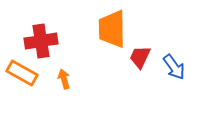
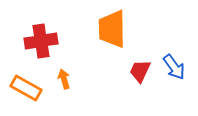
red trapezoid: moved 14 px down
orange rectangle: moved 4 px right, 15 px down
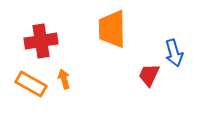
blue arrow: moved 14 px up; rotated 20 degrees clockwise
red trapezoid: moved 9 px right, 4 px down
orange rectangle: moved 5 px right, 4 px up
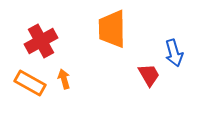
red cross: rotated 20 degrees counterclockwise
red trapezoid: rotated 125 degrees clockwise
orange rectangle: moved 1 px left, 1 px up
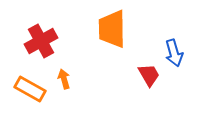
orange rectangle: moved 6 px down
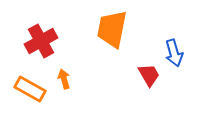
orange trapezoid: rotated 12 degrees clockwise
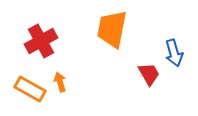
red trapezoid: moved 1 px up
orange arrow: moved 4 px left, 3 px down
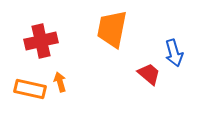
red cross: rotated 16 degrees clockwise
red trapezoid: rotated 20 degrees counterclockwise
orange rectangle: rotated 16 degrees counterclockwise
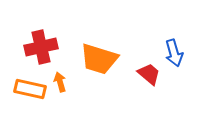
orange trapezoid: moved 13 px left, 30 px down; rotated 84 degrees counterclockwise
red cross: moved 6 px down
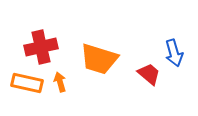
orange rectangle: moved 3 px left, 6 px up
